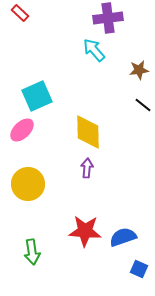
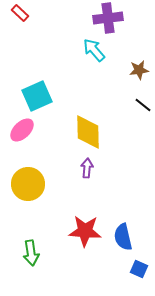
blue semicircle: rotated 84 degrees counterclockwise
green arrow: moved 1 px left, 1 px down
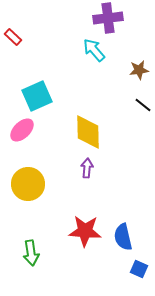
red rectangle: moved 7 px left, 24 px down
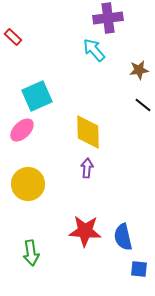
blue square: rotated 18 degrees counterclockwise
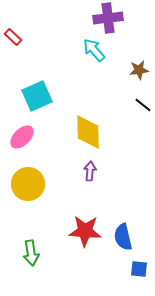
pink ellipse: moved 7 px down
purple arrow: moved 3 px right, 3 px down
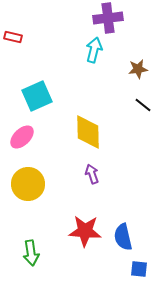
red rectangle: rotated 30 degrees counterclockwise
cyan arrow: rotated 55 degrees clockwise
brown star: moved 1 px left, 1 px up
purple arrow: moved 2 px right, 3 px down; rotated 24 degrees counterclockwise
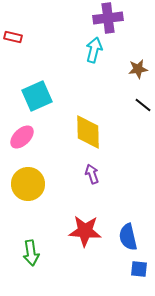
blue semicircle: moved 5 px right
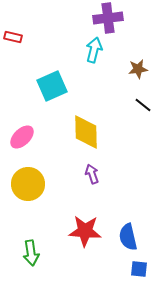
cyan square: moved 15 px right, 10 px up
yellow diamond: moved 2 px left
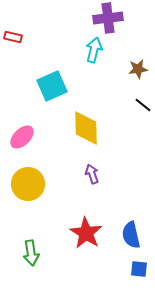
yellow diamond: moved 4 px up
red star: moved 1 px right, 2 px down; rotated 28 degrees clockwise
blue semicircle: moved 3 px right, 2 px up
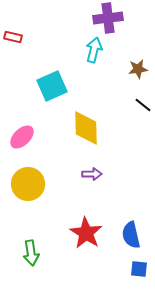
purple arrow: rotated 108 degrees clockwise
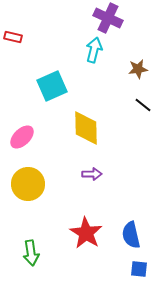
purple cross: rotated 32 degrees clockwise
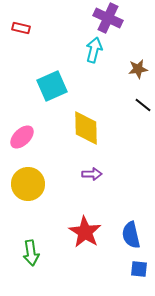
red rectangle: moved 8 px right, 9 px up
red star: moved 1 px left, 1 px up
